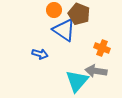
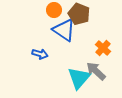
orange cross: moved 1 px right; rotated 21 degrees clockwise
gray arrow: rotated 35 degrees clockwise
cyan triangle: moved 2 px right, 3 px up
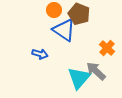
orange cross: moved 4 px right
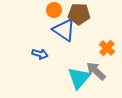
brown pentagon: rotated 20 degrees counterclockwise
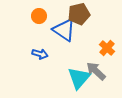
orange circle: moved 15 px left, 6 px down
brown pentagon: rotated 15 degrees counterclockwise
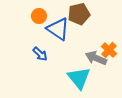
blue triangle: moved 6 px left, 1 px up
orange cross: moved 2 px right, 2 px down
blue arrow: rotated 28 degrees clockwise
gray arrow: moved 13 px up; rotated 20 degrees counterclockwise
cyan triangle: rotated 20 degrees counterclockwise
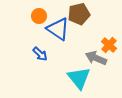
orange cross: moved 5 px up
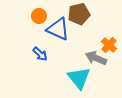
blue triangle: rotated 10 degrees counterclockwise
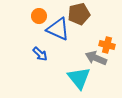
orange cross: moved 2 px left; rotated 28 degrees counterclockwise
